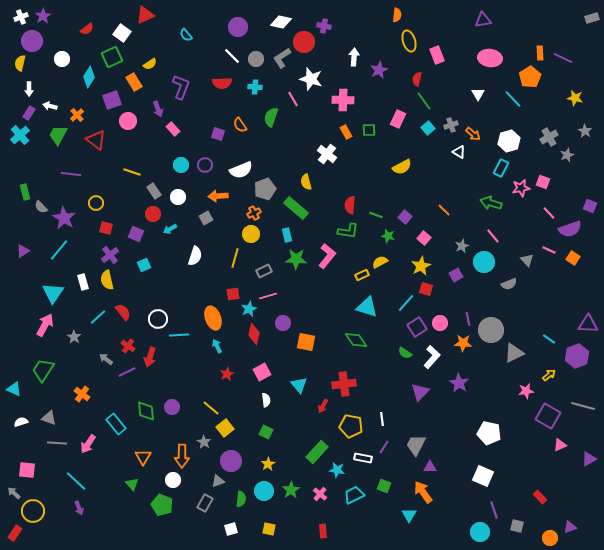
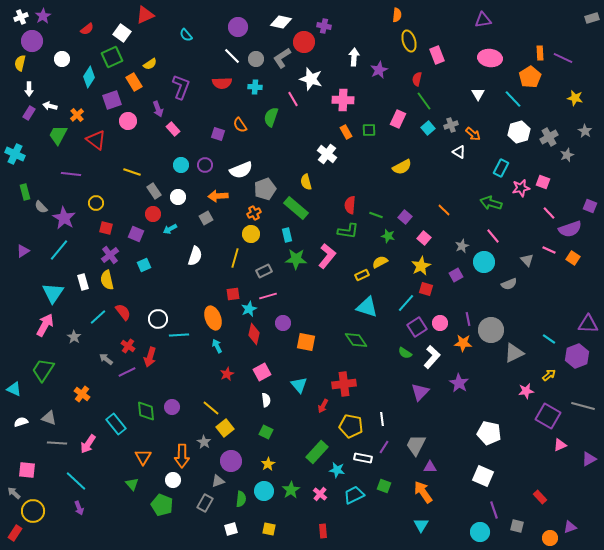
cyan cross at (20, 135): moved 5 px left, 19 px down; rotated 24 degrees counterclockwise
white hexagon at (509, 141): moved 10 px right, 9 px up
cyan triangle at (409, 515): moved 12 px right, 10 px down
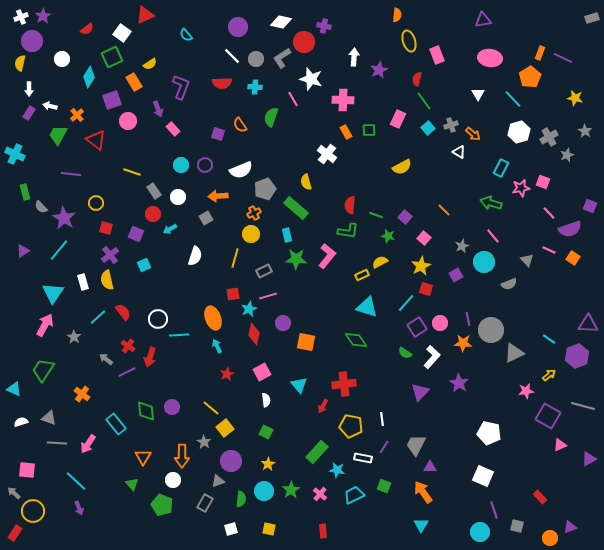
orange rectangle at (540, 53): rotated 24 degrees clockwise
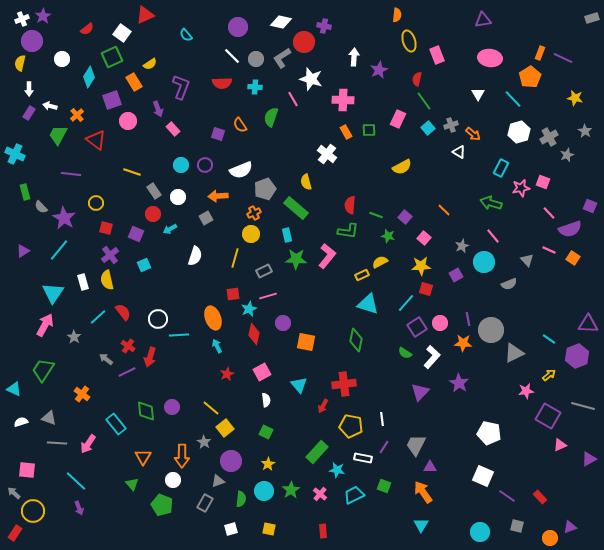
white cross at (21, 17): moved 1 px right, 2 px down
yellow star at (421, 266): rotated 24 degrees clockwise
cyan triangle at (367, 307): moved 1 px right, 3 px up
green diamond at (356, 340): rotated 45 degrees clockwise
purple line at (494, 510): moved 13 px right, 14 px up; rotated 36 degrees counterclockwise
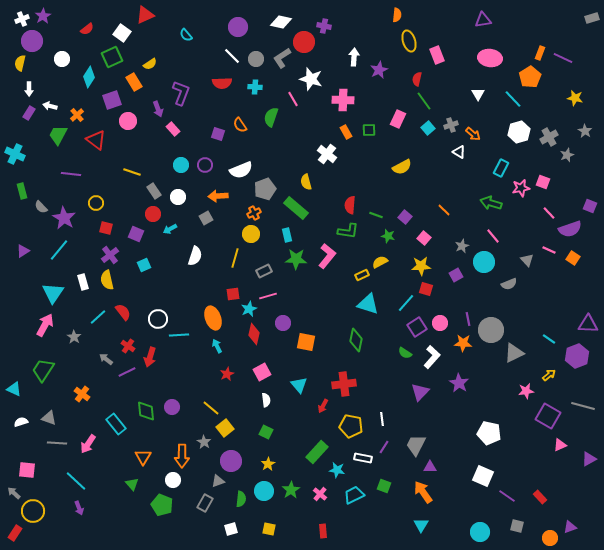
purple L-shape at (181, 87): moved 6 px down
green rectangle at (25, 192): moved 3 px left, 1 px up
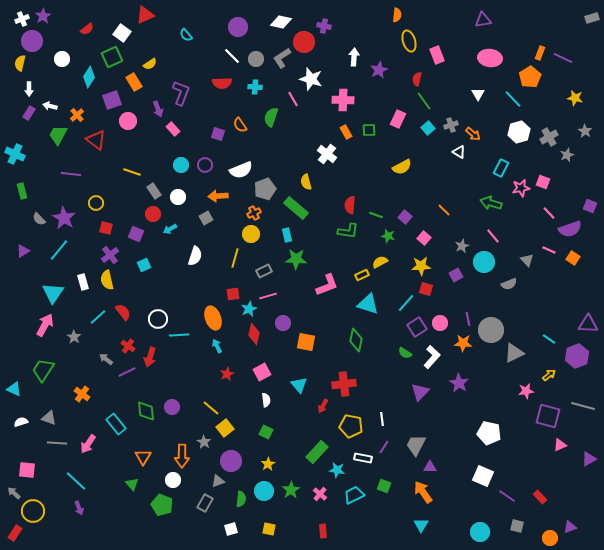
gray semicircle at (41, 207): moved 2 px left, 12 px down
pink L-shape at (327, 256): moved 29 px down; rotated 30 degrees clockwise
purple square at (548, 416): rotated 15 degrees counterclockwise
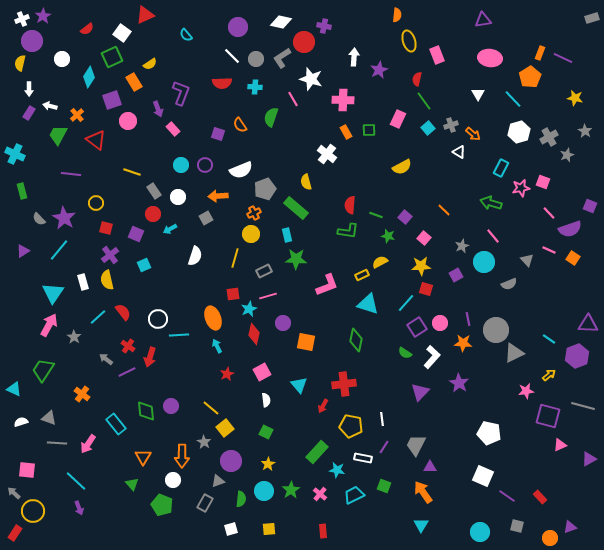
pink arrow at (45, 325): moved 4 px right
gray circle at (491, 330): moved 5 px right
purple circle at (172, 407): moved 1 px left, 1 px up
yellow square at (269, 529): rotated 16 degrees counterclockwise
